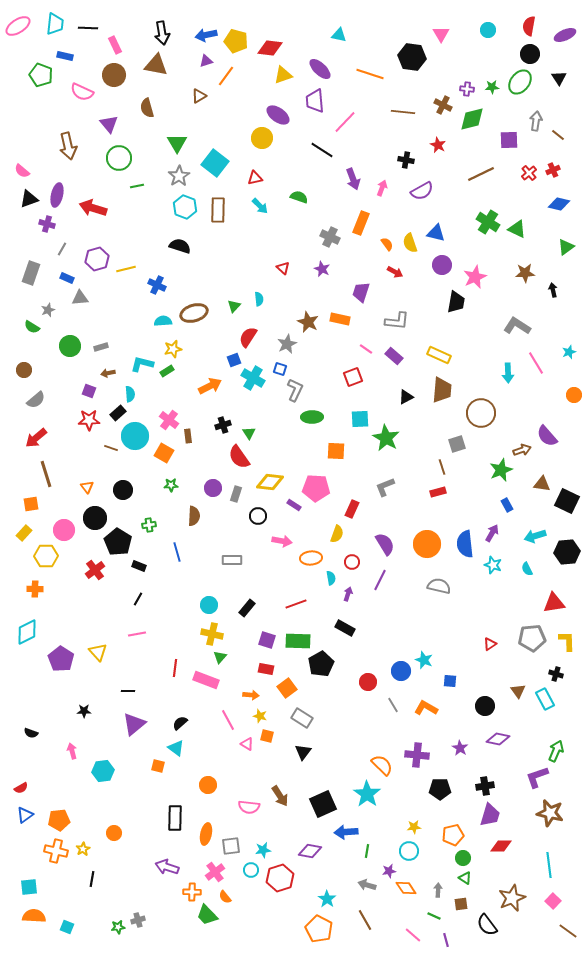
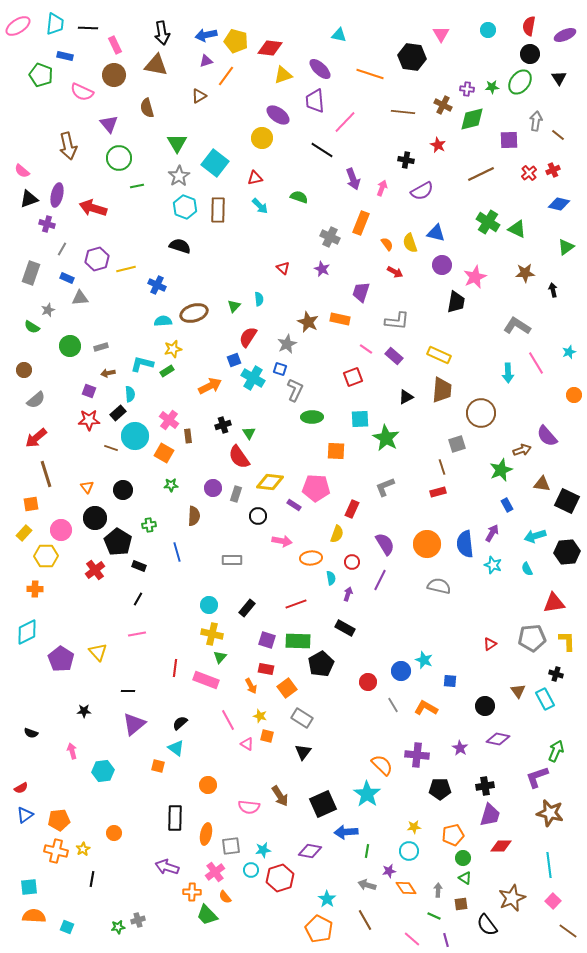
pink circle at (64, 530): moved 3 px left
orange arrow at (251, 695): moved 9 px up; rotated 56 degrees clockwise
pink line at (413, 935): moved 1 px left, 4 px down
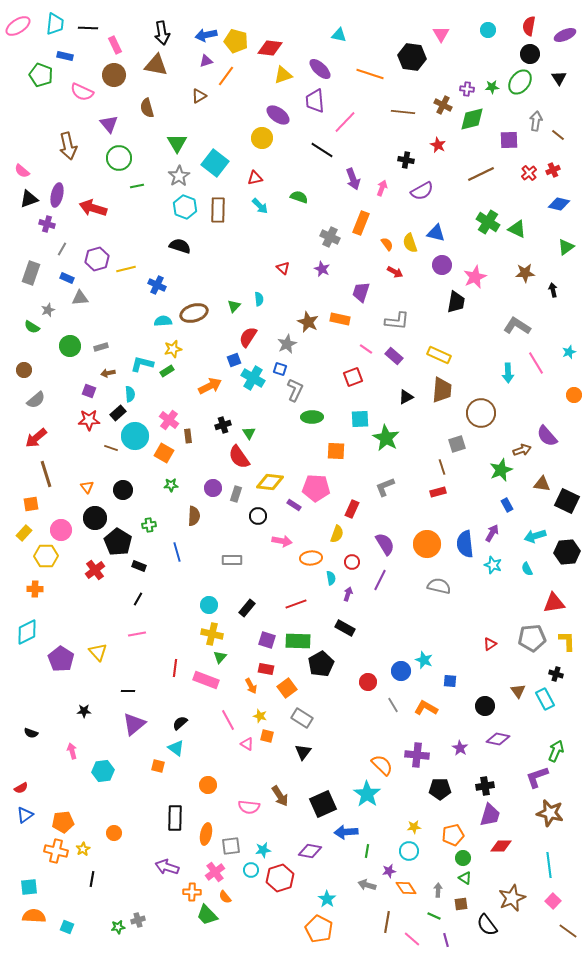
orange pentagon at (59, 820): moved 4 px right, 2 px down
brown line at (365, 920): moved 22 px right, 2 px down; rotated 40 degrees clockwise
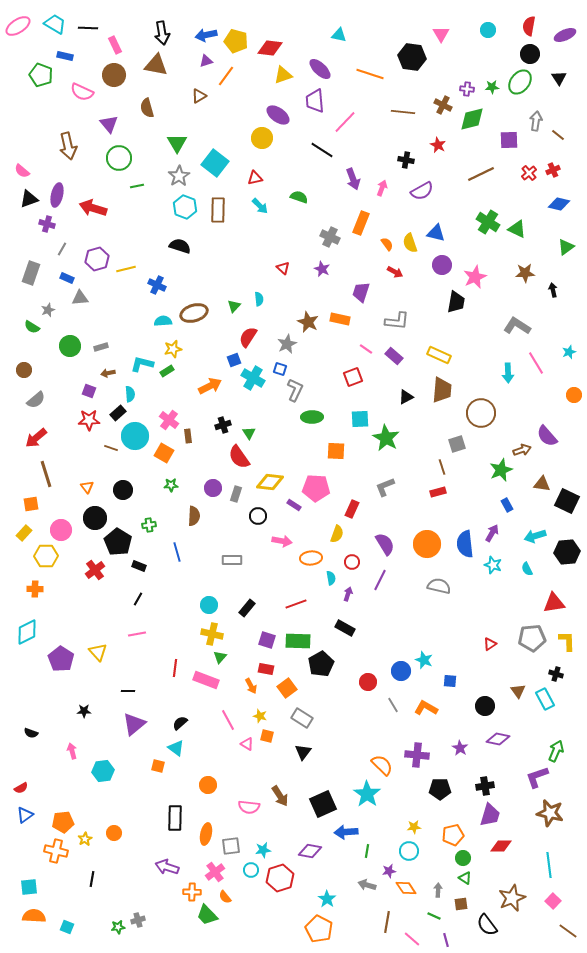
cyan trapezoid at (55, 24): rotated 65 degrees counterclockwise
yellow star at (83, 849): moved 2 px right, 10 px up
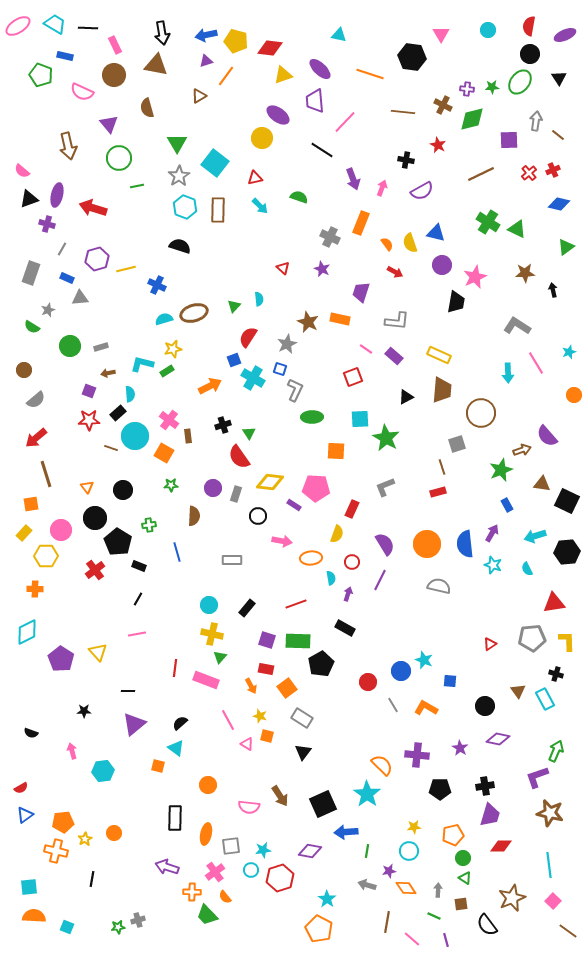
cyan semicircle at (163, 321): moved 1 px right, 2 px up; rotated 12 degrees counterclockwise
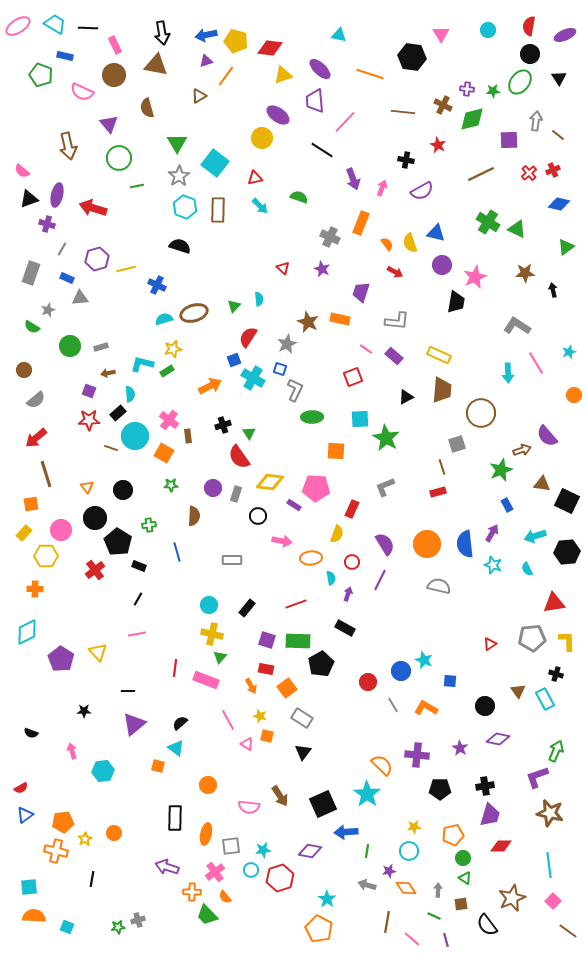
green star at (492, 87): moved 1 px right, 4 px down
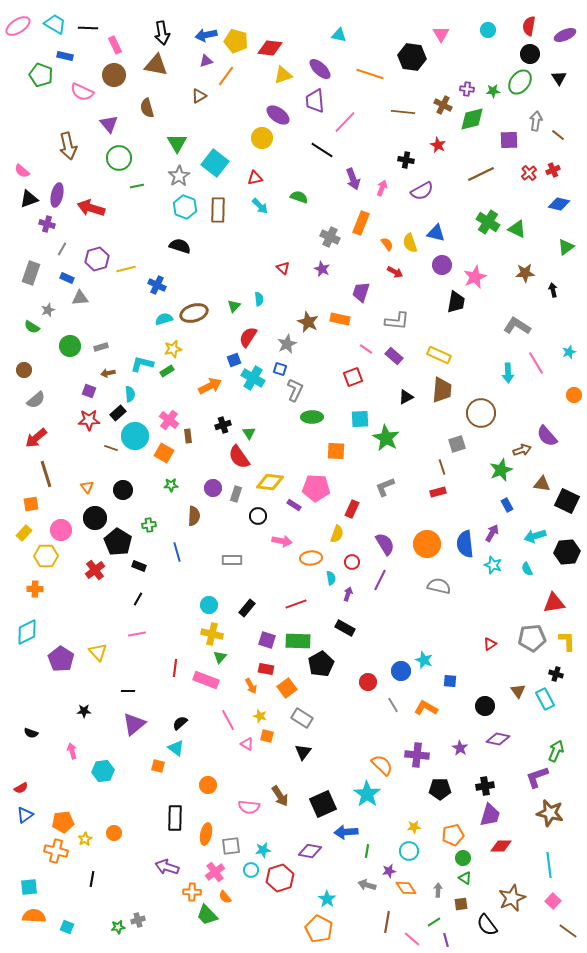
red arrow at (93, 208): moved 2 px left
green line at (434, 916): moved 6 px down; rotated 56 degrees counterclockwise
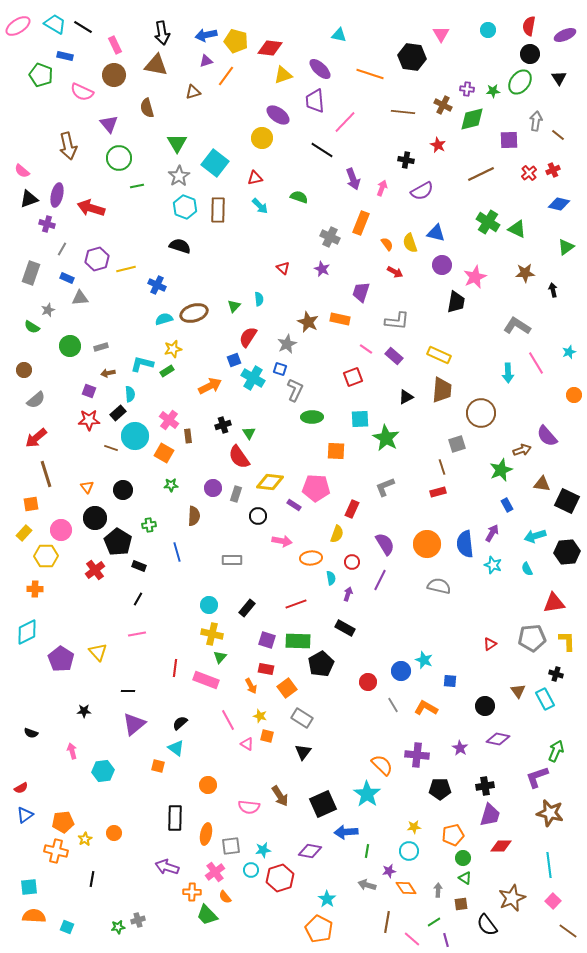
black line at (88, 28): moved 5 px left, 1 px up; rotated 30 degrees clockwise
brown triangle at (199, 96): moved 6 px left, 4 px up; rotated 14 degrees clockwise
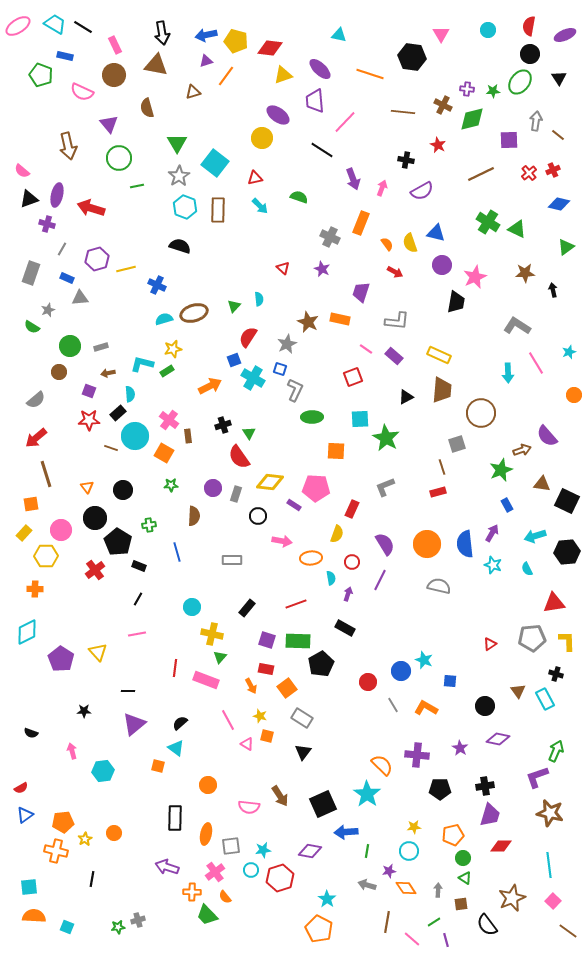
brown circle at (24, 370): moved 35 px right, 2 px down
cyan circle at (209, 605): moved 17 px left, 2 px down
